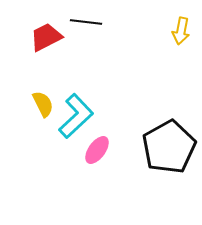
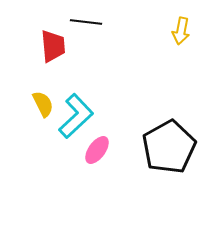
red trapezoid: moved 7 px right, 9 px down; rotated 112 degrees clockwise
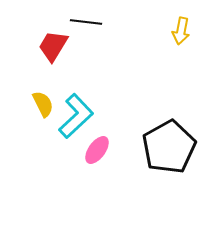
red trapezoid: rotated 144 degrees counterclockwise
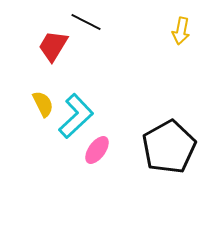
black line: rotated 20 degrees clockwise
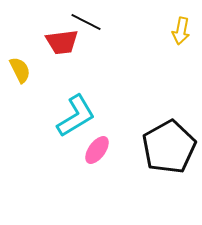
red trapezoid: moved 9 px right, 4 px up; rotated 128 degrees counterclockwise
yellow semicircle: moved 23 px left, 34 px up
cyan L-shape: rotated 12 degrees clockwise
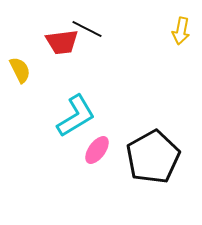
black line: moved 1 px right, 7 px down
black pentagon: moved 16 px left, 10 px down
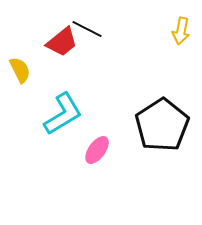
red trapezoid: rotated 32 degrees counterclockwise
cyan L-shape: moved 13 px left, 2 px up
black pentagon: moved 9 px right, 32 px up; rotated 4 degrees counterclockwise
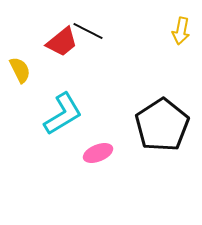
black line: moved 1 px right, 2 px down
pink ellipse: moved 1 px right, 3 px down; rotated 32 degrees clockwise
